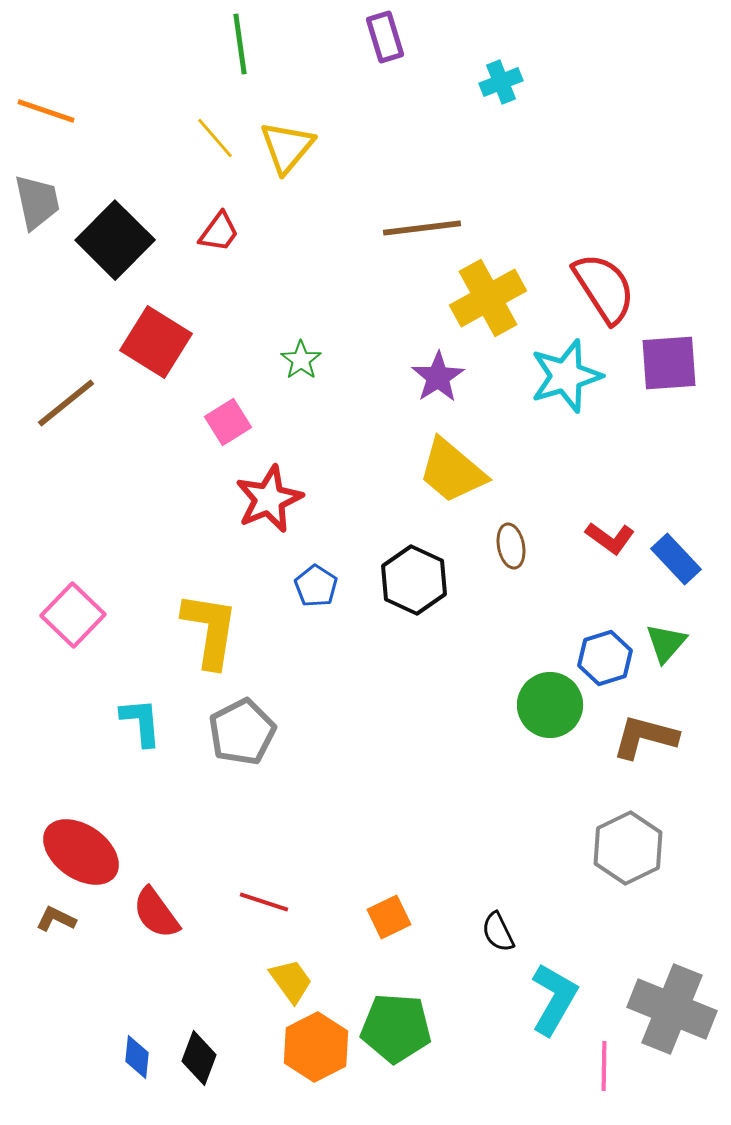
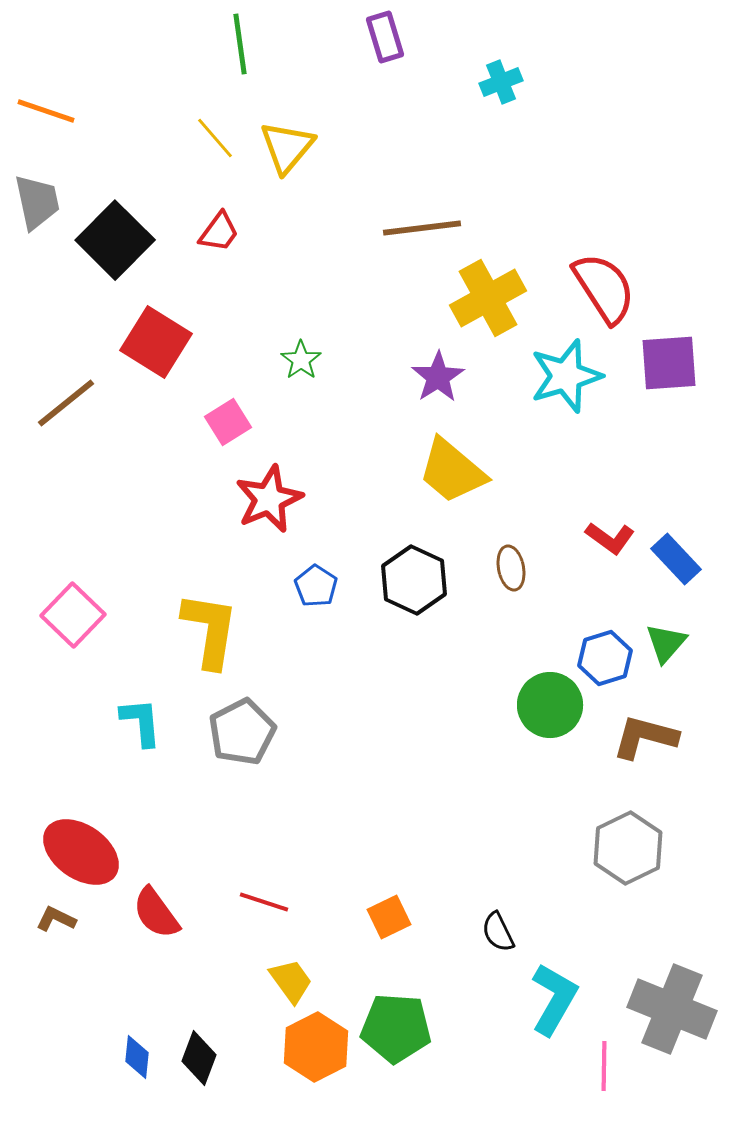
brown ellipse at (511, 546): moved 22 px down
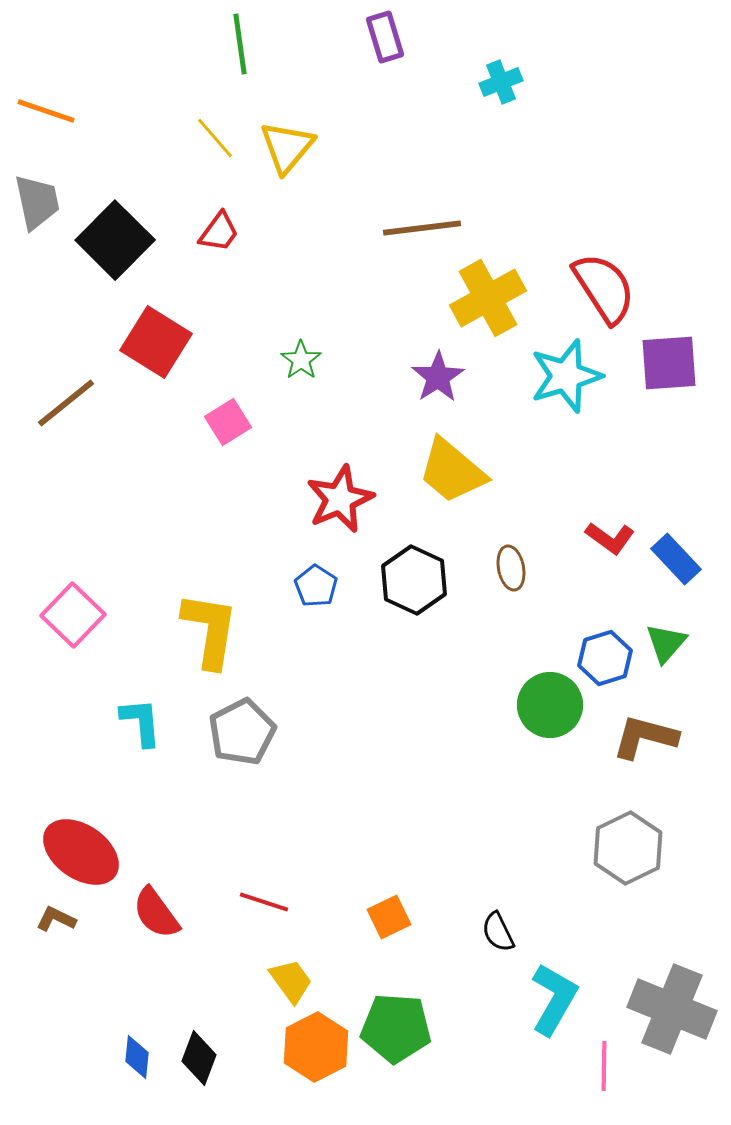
red star at (269, 499): moved 71 px right
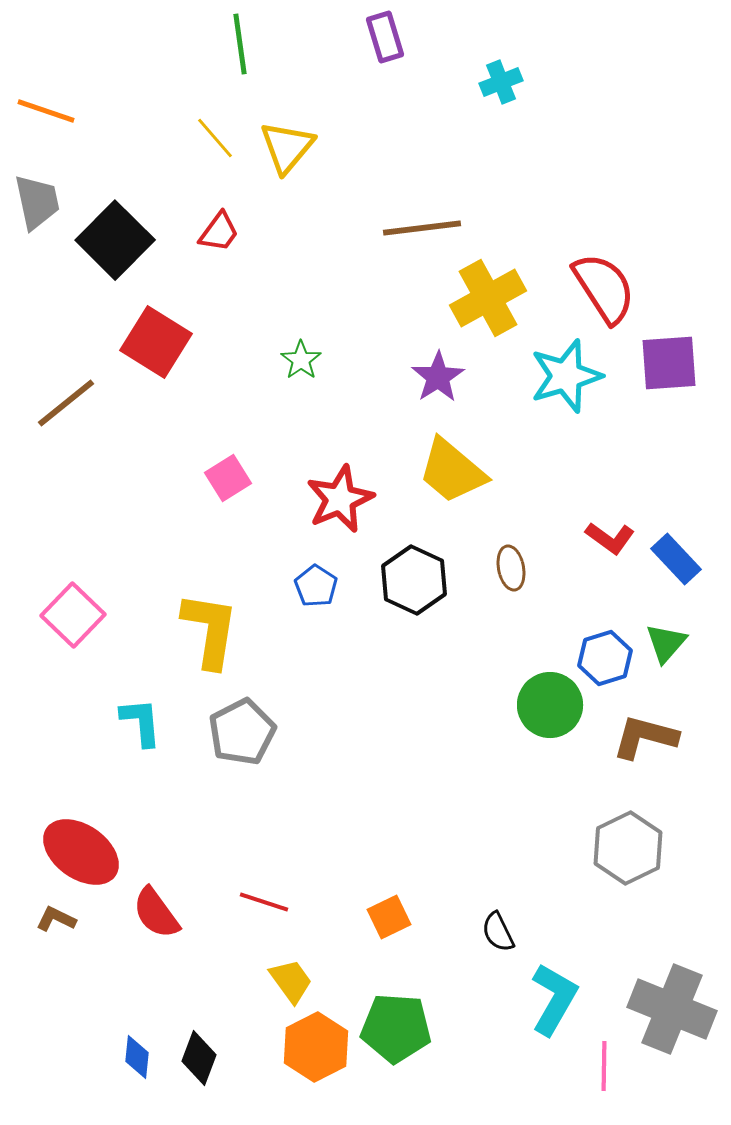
pink square at (228, 422): moved 56 px down
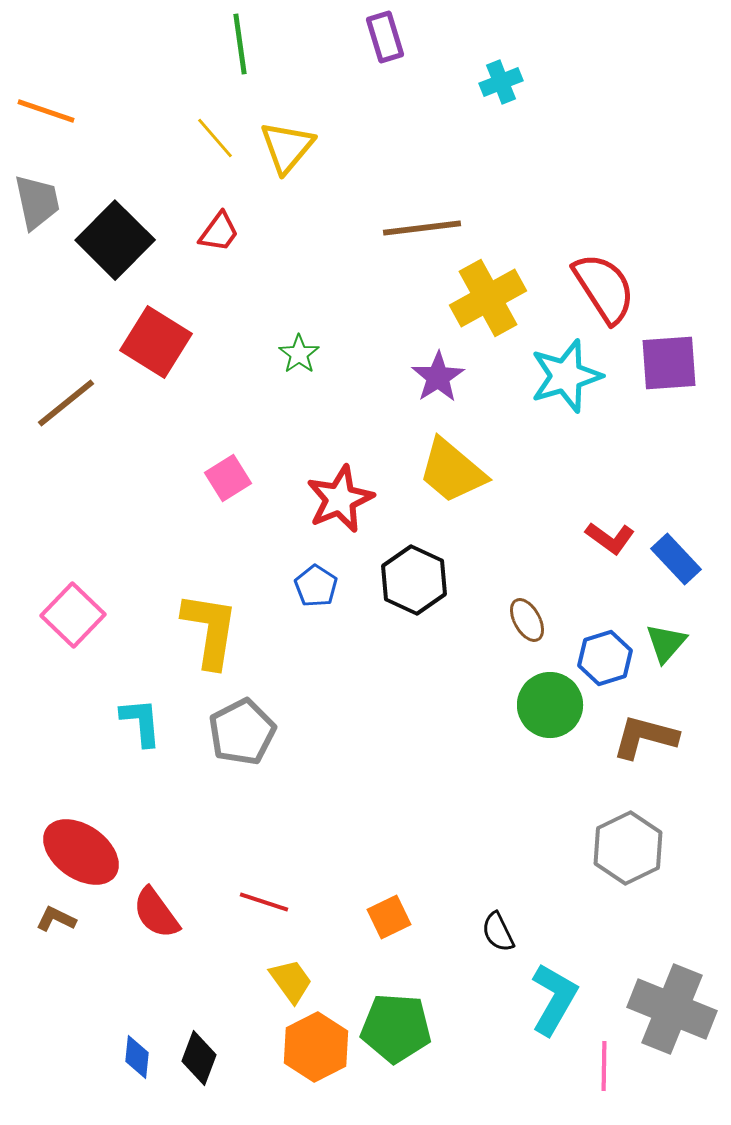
green star at (301, 360): moved 2 px left, 6 px up
brown ellipse at (511, 568): moved 16 px right, 52 px down; rotated 18 degrees counterclockwise
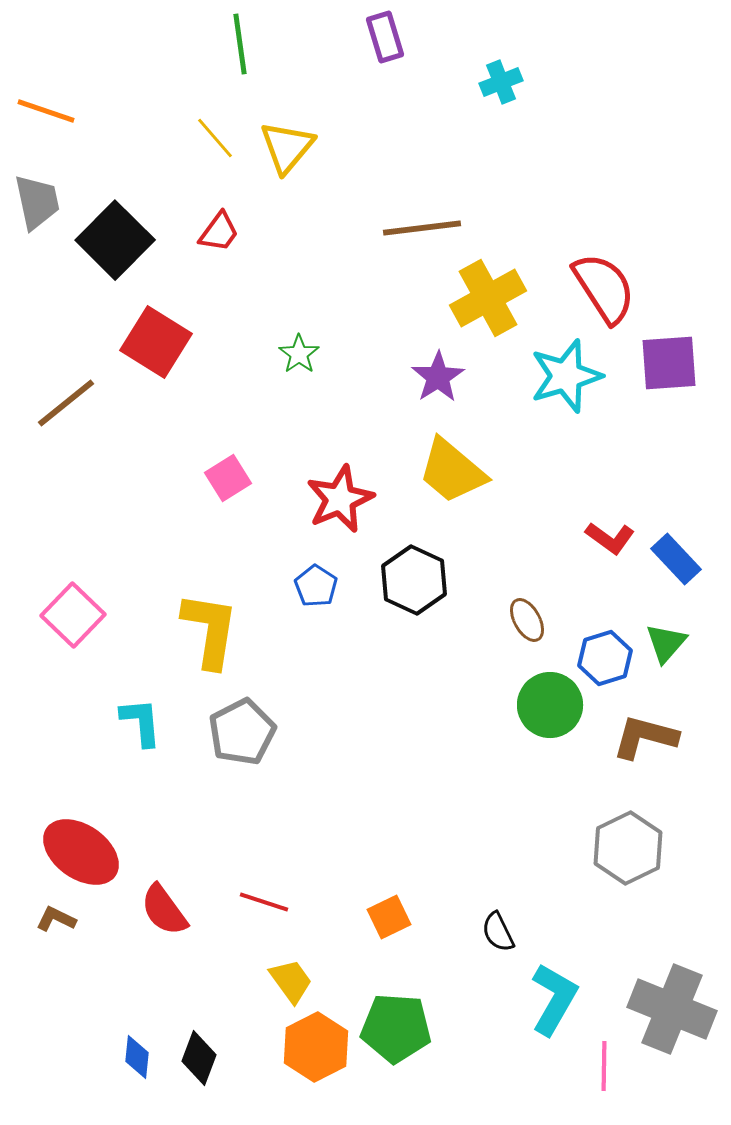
red semicircle at (156, 913): moved 8 px right, 3 px up
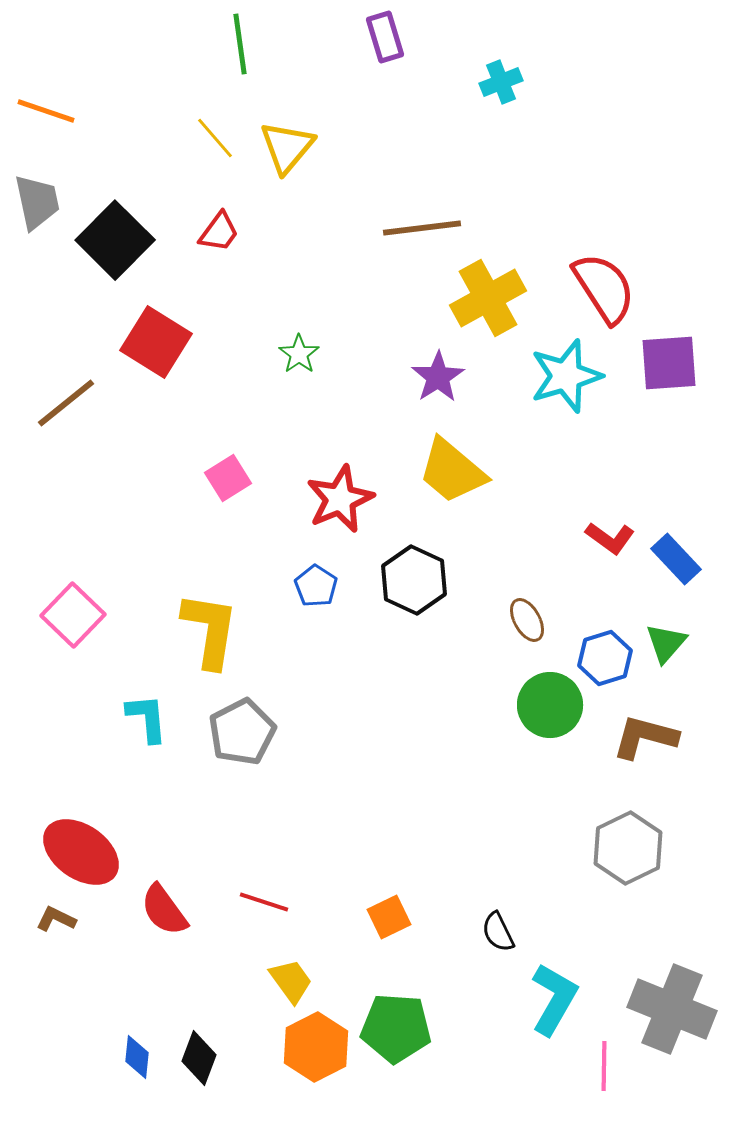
cyan L-shape at (141, 722): moved 6 px right, 4 px up
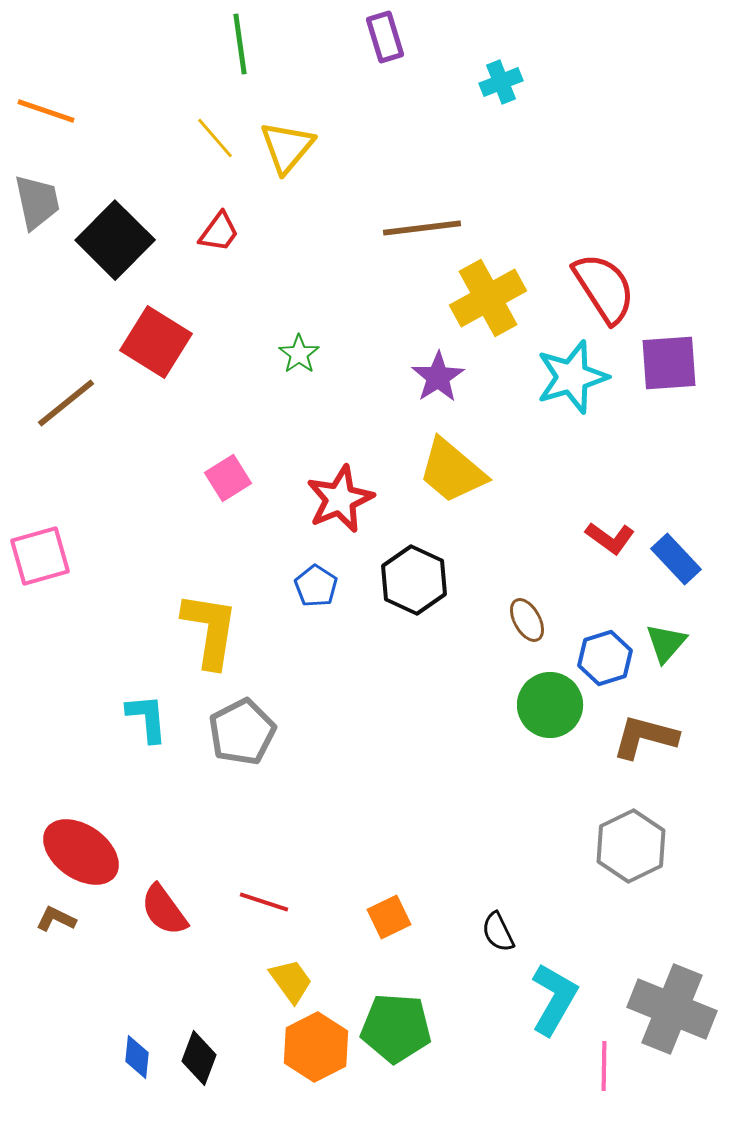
cyan star at (566, 376): moved 6 px right, 1 px down
pink square at (73, 615): moved 33 px left, 59 px up; rotated 30 degrees clockwise
gray hexagon at (628, 848): moved 3 px right, 2 px up
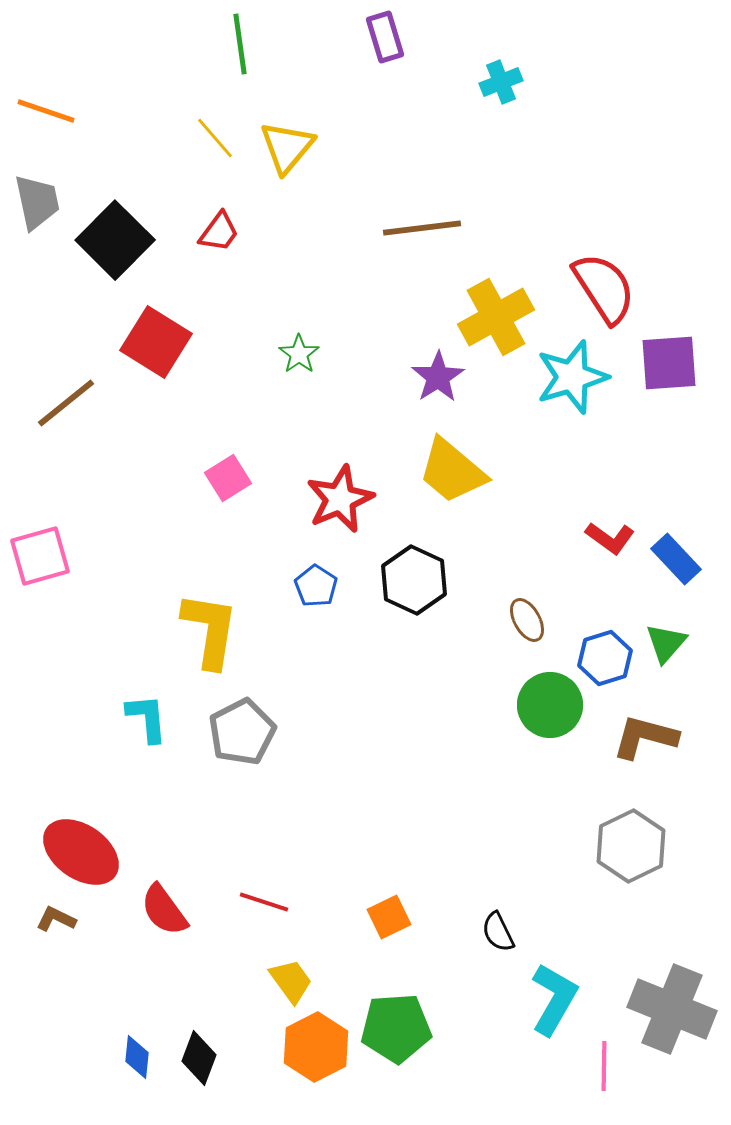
yellow cross at (488, 298): moved 8 px right, 19 px down
green pentagon at (396, 1028): rotated 8 degrees counterclockwise
